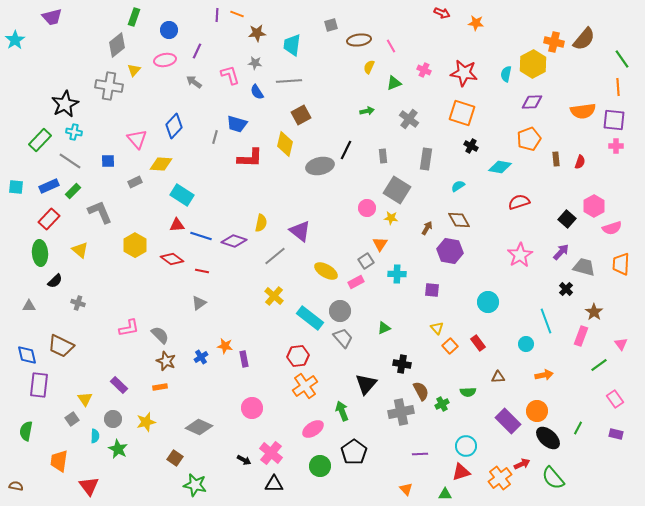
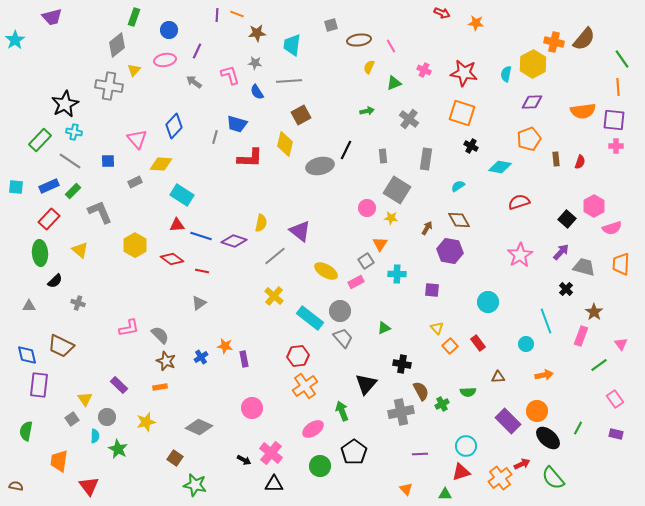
gray circle at (113, 419): moved 6 px left, 2 px up
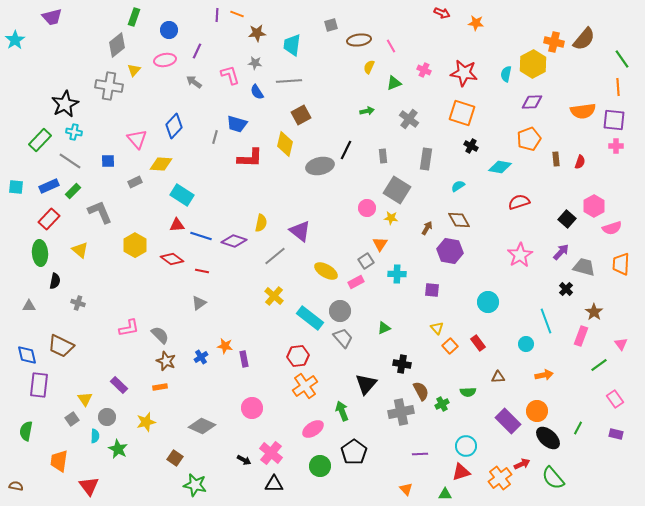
black semicircle at (55, 281): rotated 35 degrees counterclockwise
gray diamond at (199, 427): moved 3 px right, 1 px up
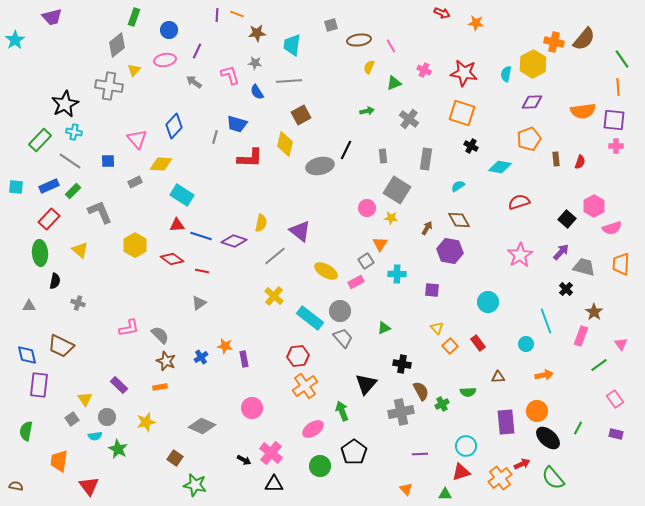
purple rectangle at (508, 421): moved 2 px left, 1 px down; rotated 40 degrees clockwise
cyan semicircle at (95, 436): rotated 80 degrees clockwise
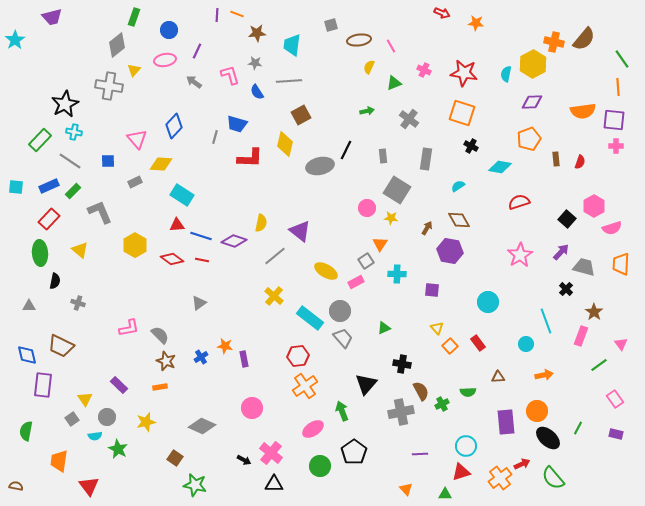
red line at (202, 271): moved 11 px up
purple rectangle at (39, 385): moved 4 px right
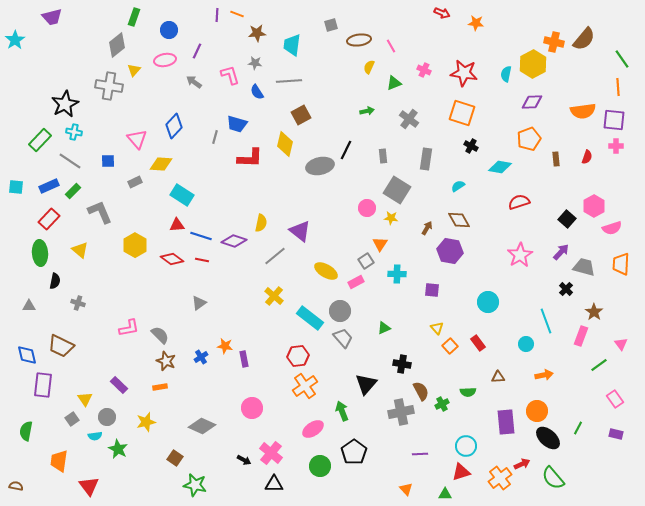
red semicircle at (580, 162): moved 7 px right, 5 px up
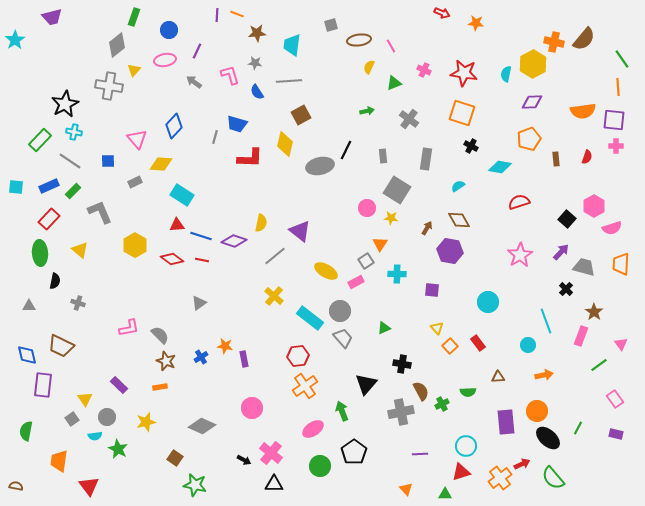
cyan circle at (526, 344): moved 2 px right, 1 px down
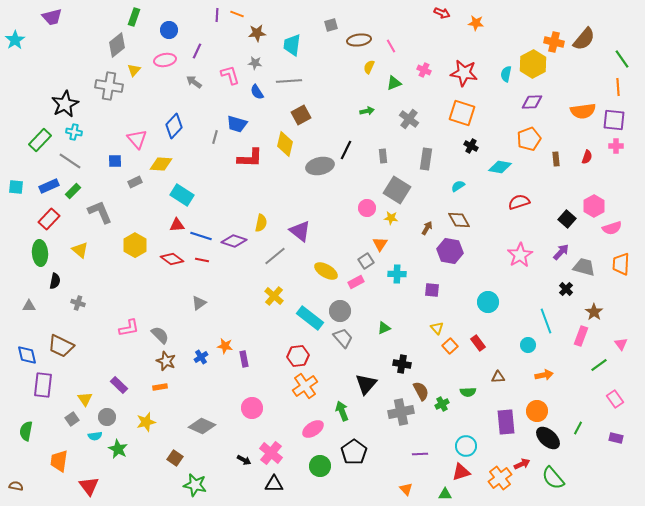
blue square at (108, 161): moved 7 px right
purple rectangle at (616, 434): moved 4 px down
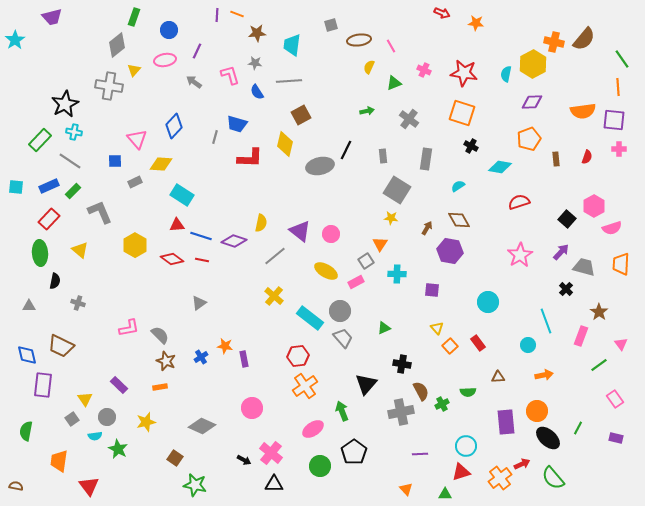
pink cross at (616, 146): moved 3 px right, 3 px down
pink circle at (367, 208): moved 36 px left, 26 px down
brown star at (594, 312): moved 5 px right
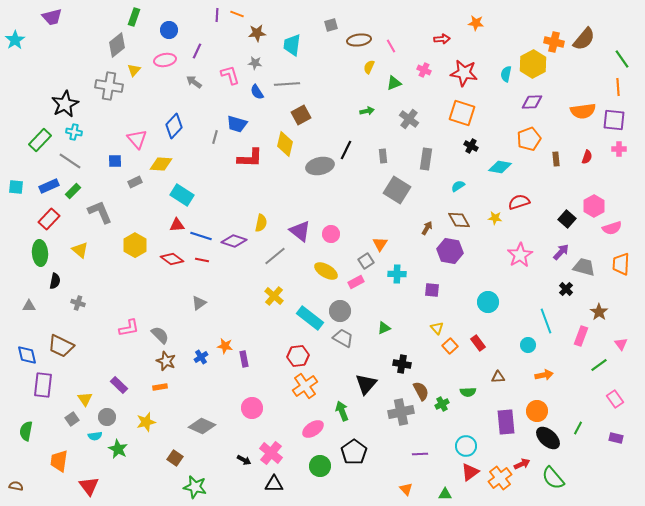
red arrow at (442, 13): moved 26 px down; rotated 28 degrees counterclockwise
gray line at (289, 81): moved 2 px left, 3 px down
yellow star at (391, 218): moved 104 px right
gray trapezoid at (343, 338): rotated 20 degrees counterclockwise
red triangle at (461, 472): moved 9 px right; rotated 18 degrees counterclockwise
green star at (195, 485): moved 2 px down
